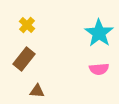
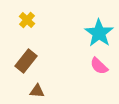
yellow cross: moved 5 px up
brown rectangle: moved 2 px right, 2 px down
pink semicircle: moved 3 px up; rotated 48 degrees clockwise
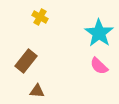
yellow cross: moved 13 px right, 3 px up; rotated 14 degrees counterclockwise
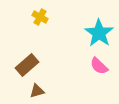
brown rectangle: moved 1 px right, 4 px down; rotated 10 degrees clockwise
brown triangle: rotated 21 degrees counterclockwise
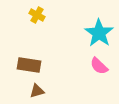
yellow cross: moved 3 px left, 2 px up
brown rectangle: moved 2 px right; rotated 50 degrees clockwise
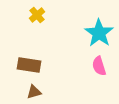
yellow cross: rotated 21 degrees clockwise
pink semicircle: rotated 30 degrees clockwise
brown triangle: moved 3 px left, 1 px down
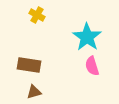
yellow cross: rotated 21 degrees counterclockwise
cyan star: moved 12 px left, 4 px down
pink semicircle: moved 7 px left
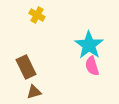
cyan star: moved 2 px right, 8 px down
brown rectangle: moved 3 px left, 2 px down; rotated 55 degrees clockwise
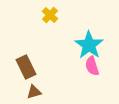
yellow cross: moved 13 px right; rotated 14 degrees clockwise
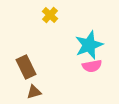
cyan star: rotated 16 degrees clockwise
pink semicircle: rotated 84 degrees counterclockwise
